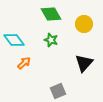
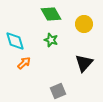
cyan diamond: moved 1 px right, 1 px down; rotated 20 degrees clockwise
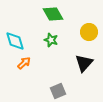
green diamond: moved 2 px right
yellow circle: moved 5 px right, 8 px down
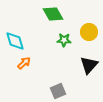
green star: moved 13 px right; rotated 16 degrees counterclockwise
black triangle: moved 5 px right, 2 px down
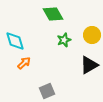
yellow circle: moved 3 px right, 3 px down
green star: rotated 24 degrees counterclockwise
black triangle: rotated 18 degrees clockwise
gray square: moved 11 px left
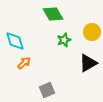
yellow circle: moved 3 px up
black triangle: moved 1 px left, 2 px up
gray square: moved 1 px up
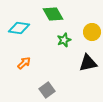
cyan diamond: moved 4 px right, 13 px up; rotated 65 degrees counterclockwise
black triangle: rotated 18 degrees clockwise
gray square: rotated 14 degrees counterclockwise
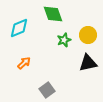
green diamond: rotated 10 degrees clockwise
cyan diamond: rotated 30 degrees counterclockwise
yellow circle: moved 4 px left, 3 px down
